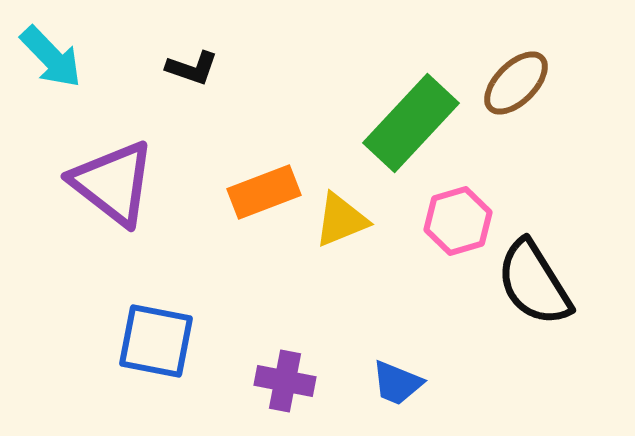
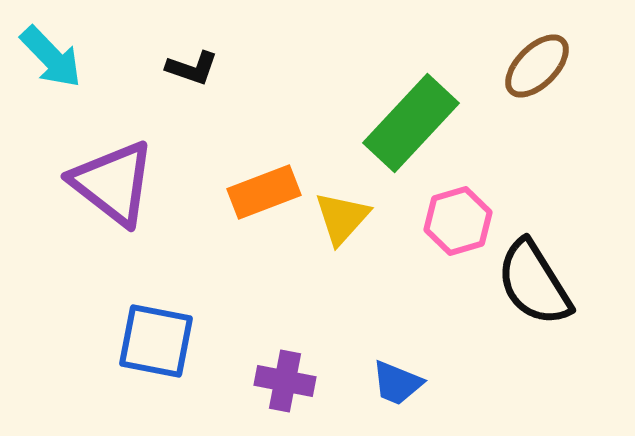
brown ellipse: moved 21 px right, 17 px up
yellow triangle: moved 1 px right, 2 px up; rotated 26 degrees counterclockwise
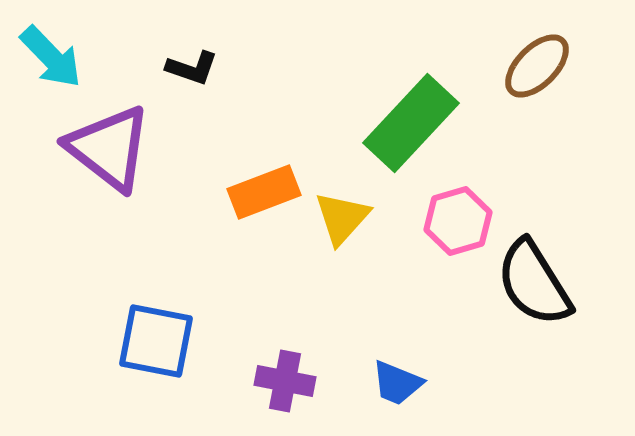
purple triangle: moved 4 px left, 35 px up
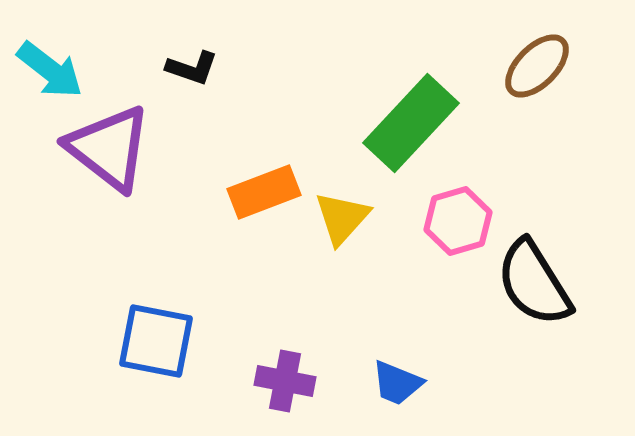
cyan arrow: moved 1 px left, 13 px down; rotated 8 degrees counterclockwise
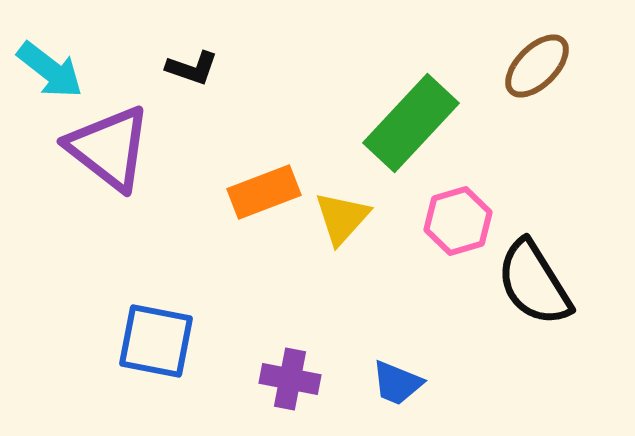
purple cross: moved 5 px right, 2 px up
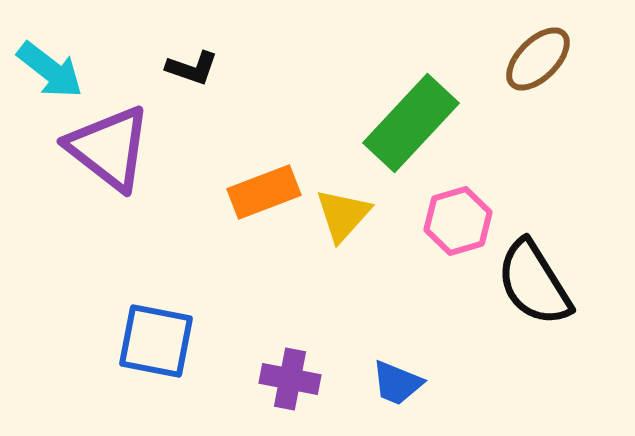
brown ellipse: moved 1 px right, 7 px up
yellow triangle: moved 1 px right, 3 px up
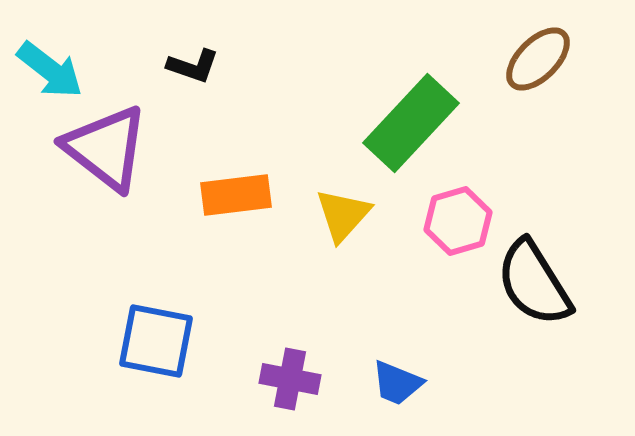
black L-shape: moved 1 px right, 2 px up
purple triangle: moved 3 px left
orange rectangle: moved 28 px left, 3 px down; rotated 14 degrees clockwise
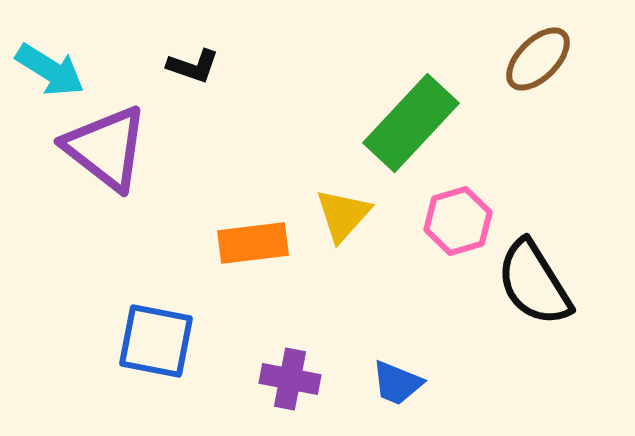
cyan arrow: rotated 6 degrees counterclockwise
orange rectangle: moved 17 px right, 48 px down
